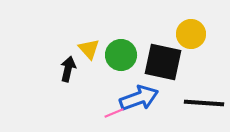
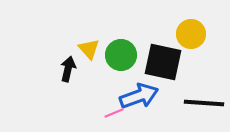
blue arrow: moved 2 px up
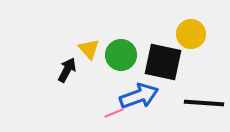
black arrow: moved 1 px left, 1 px down; rotated 15 degrees clockwise
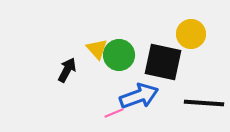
yellow triangle: moved 8 px right
green circle: moved 2 px left
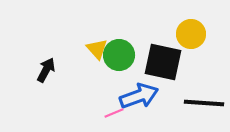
black arrow: moved 21 px left
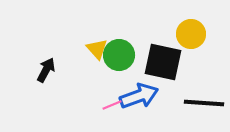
pink line: moved 2 px left, 8 px up
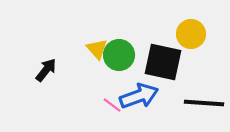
black arrow: rotated 10 degrees clockwise
pink line: rotated 60 degrees clockwise
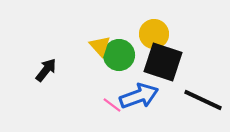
yellow circle: moved 37 px left
yellow triangle: moved 3 px right, 3 px up
black square: rotated 6 degrees clockwise
black line: moved 1 px left, 3 px up; rotated 21 degrees clockwise
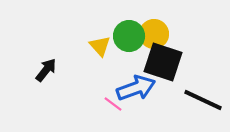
green circle: moved 10 px right, 19 px up
blue arrow: moved 3 px left, 8 px up
pink line: moved 1 px right, 1 px up
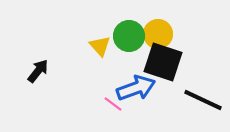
yellow circle: moved 4 px right
black arrow: moved 8 px left, 1 px down
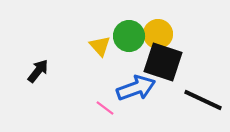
pink line: moved 8 px left, 4 px down
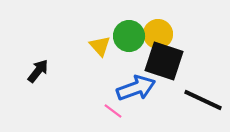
black square: moved 1 px right, 1 px up
pink line: moved 8 px right, 3 px down
